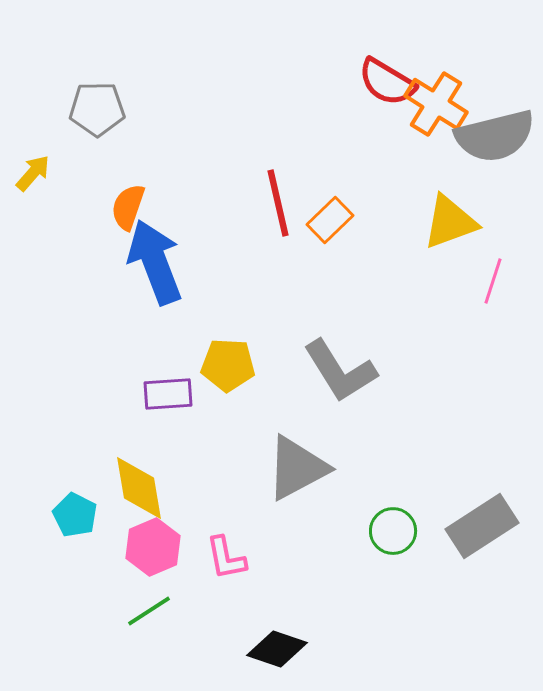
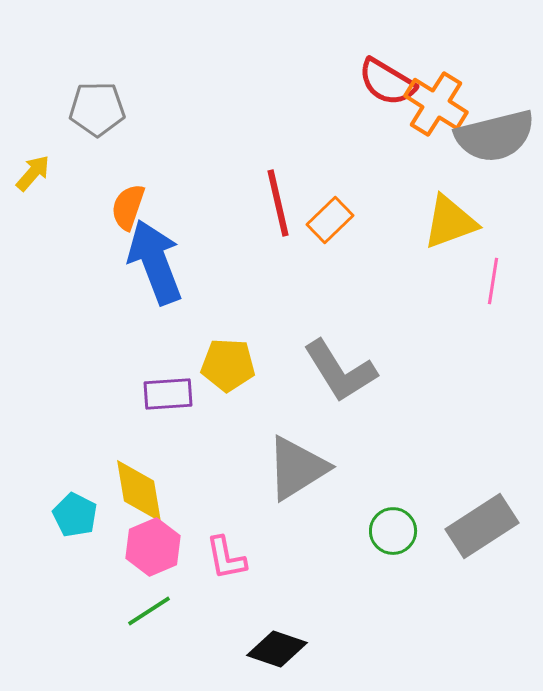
pink line: rotated 9 degrees counterclockwise
gray triangle: rotated 4 degrees counterclockwise
yellow diamond: moved 3 px down
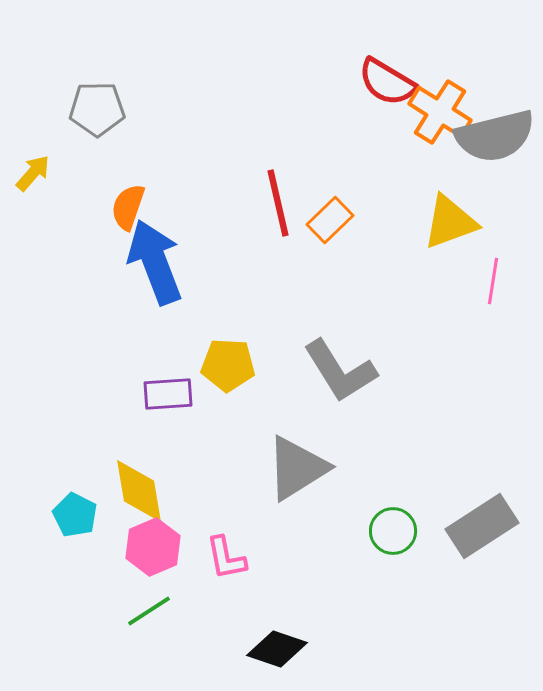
orange cross: moved 4 px right, 8 px down
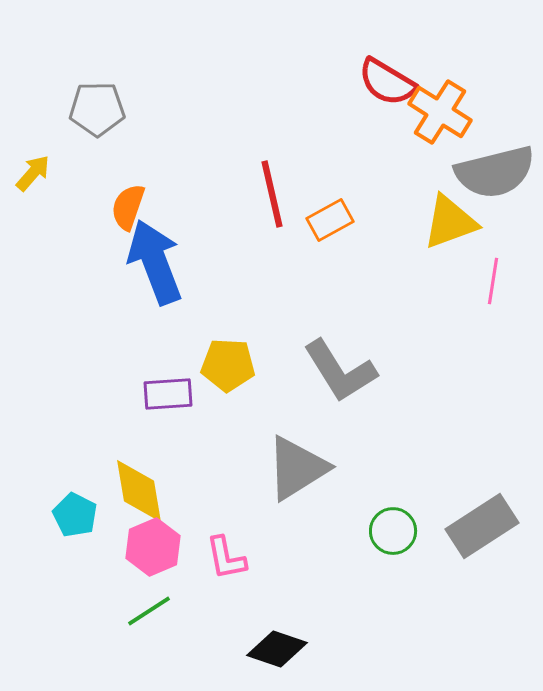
gray semicircle: moved 36 px down
red line: moved 6 px left, 9 px up
orange rectangle: rotated 15 degrees clockwise
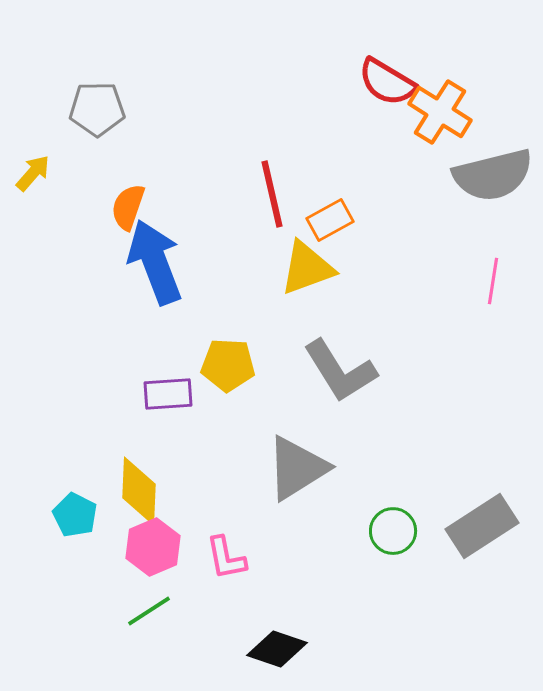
gray semicircle: moved 2 px left, 3 px down
yellow triangle: moved 143 px left, 46 px down
yellow diamond: rotated 12 degrees clockwise
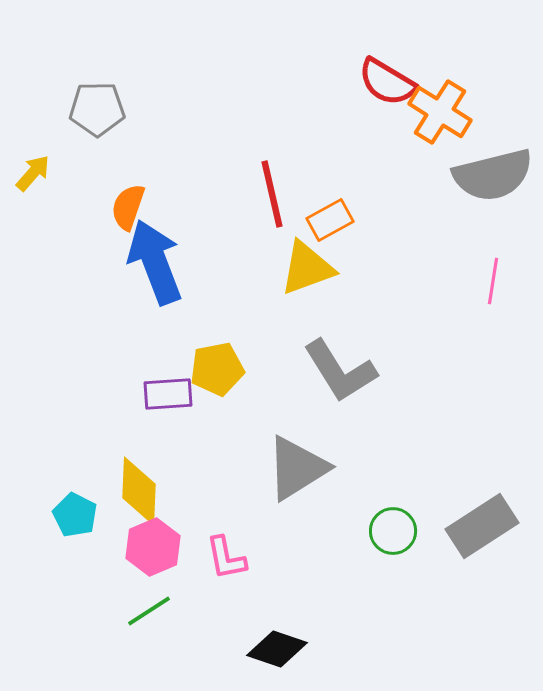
yellow pentagon: moved 11 px left, 4 px down; rotated 14 degrees counterclockwise
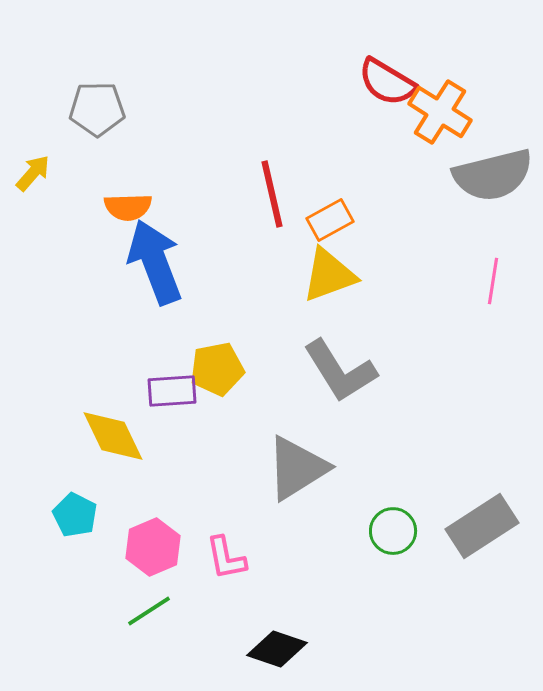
orange semicircle: rotated 111 degrees counterclockwise
yellow triangle: moved 22 px right, 7 px down
purple rectangle: moved 4 px right, 3 px up
yellow diamond: moved 26 px left, 55 px up; rotated 28 degrees counterclockwise
